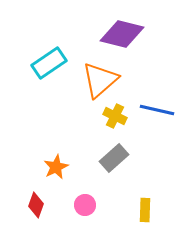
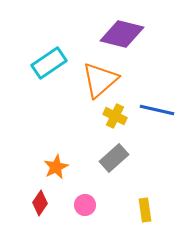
red diamond: moved 4 px right, 2 px up; rotated 15 degrees clockwise
yellow rectangle: rotated 10 degrees counterclockwise
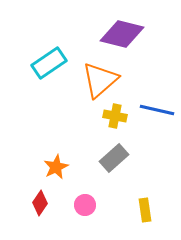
yellow cross: rotated 15 degrees counterclockwise
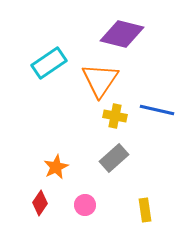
orange triangle: rotated 15 degrees counterclockwise
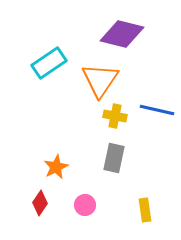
gray rectangle: rotated 36 degrees counterclockwise
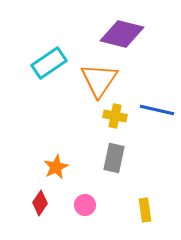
orange triangle: moved 1 px left
